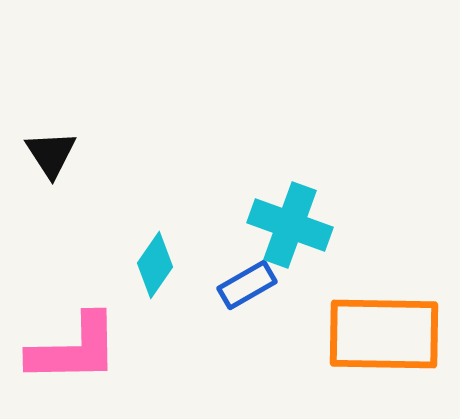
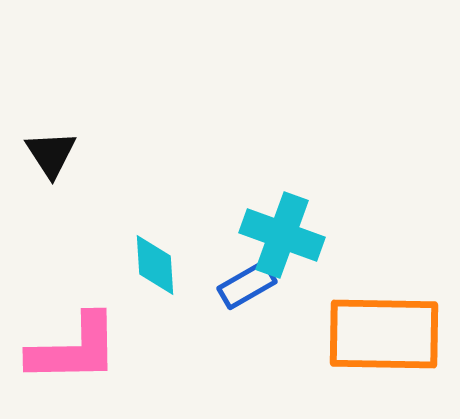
cyan cross: moved 8 px left, 10 px down
cyan diamond: rotated 38 degrees counterclockwise
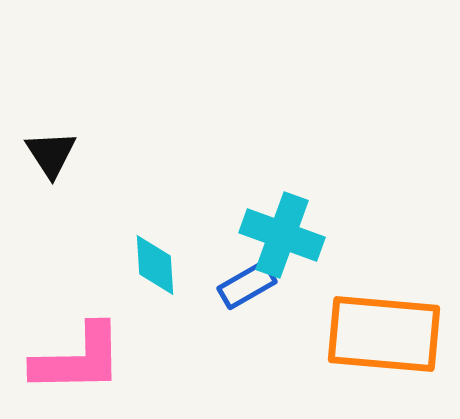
orange rectangle: rotated 4 degrees clockwise
pink L-shape: moved 4 px right, 10 px down
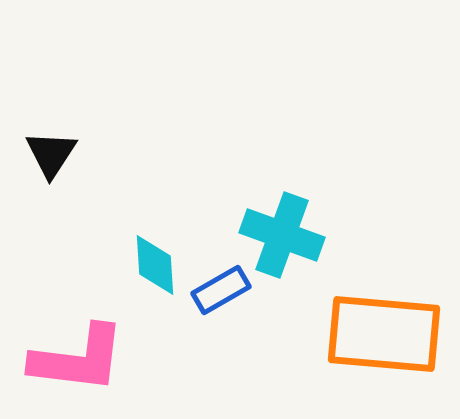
black triangle: rotated 6 degrees clockwise
blue rectangle: moved 26 px left, 5 px down
pink L-shape: rotated 8 degrees clockwise
